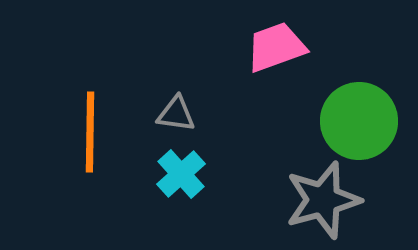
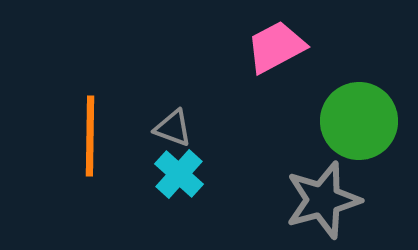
pink trapezoid: rotated 8 degrees counterclockwise
gray triangle: moved 3 px left, 14 px down; rotated 12 degrees clockwise
orange line: moved 4 px down
cyan cross: moved 2 px left; rotated 6 degrees counterclockwise
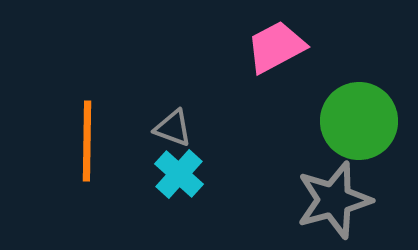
orange line: moved 3 px left, 5 px down
gray star: moved 11 px right
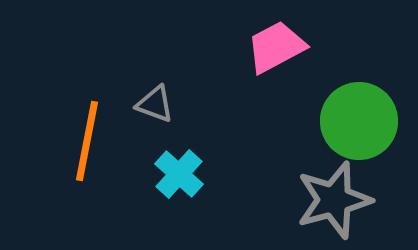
gray triangle: moved 18 px left, 24 px up
orange line: rotated 10 degrees clockwise
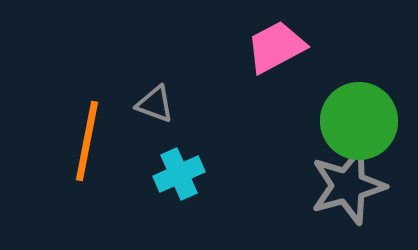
cyan cross: rotated 24 degrees clockwise
gray star: moved 14 px right, 14 px up
